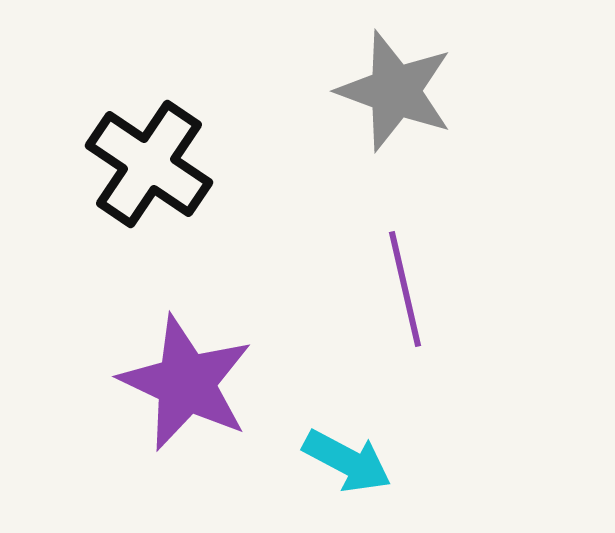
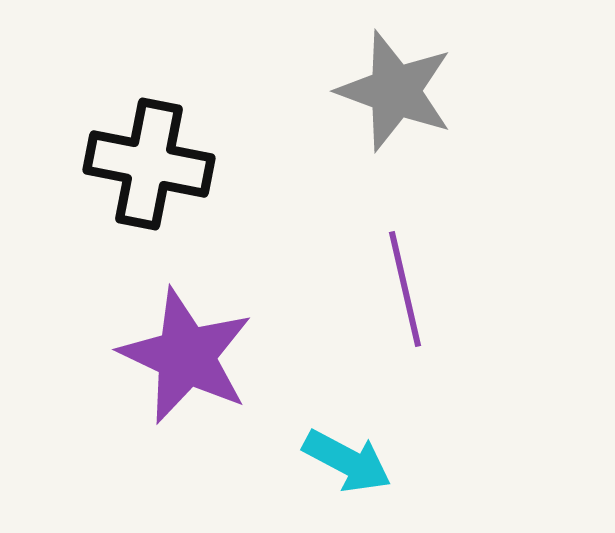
black cross: rotated 23 degrees counterclockwise
purple star: moved 27 px up
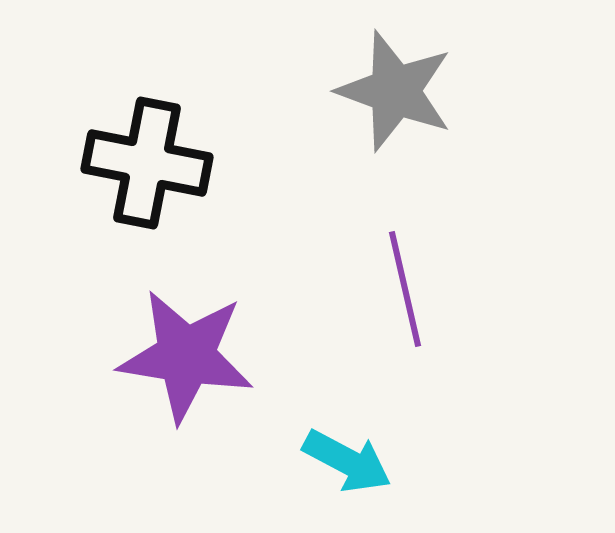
black cross: moved 2 px left, 1 px up
purple star: rotated 16 degrees counterclockwise
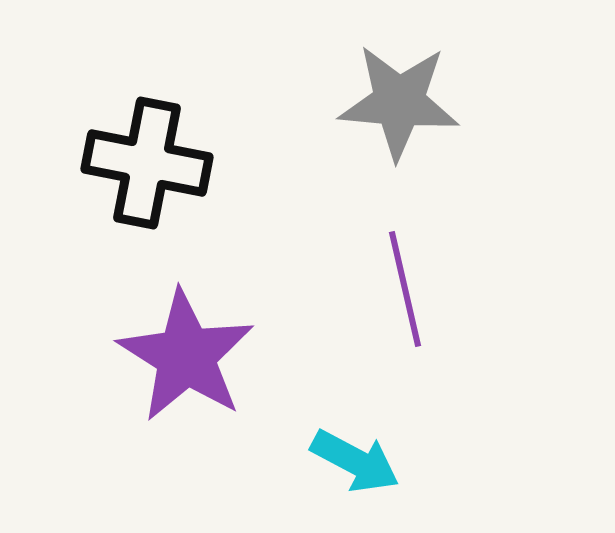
gray star: moved 4 px right, 11 px down; rotated 15 degrees counterclockwise
purple star: rotated 23 degrees clockwise
cyan arrow: moved 8 px right
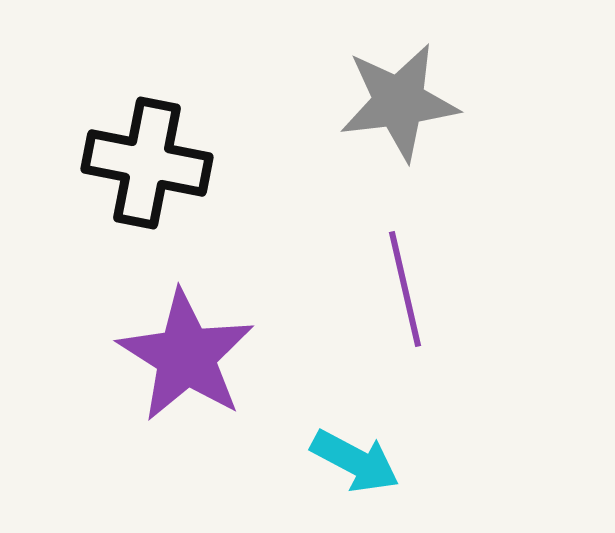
gray star: rotated 12 degrees counterclockwise
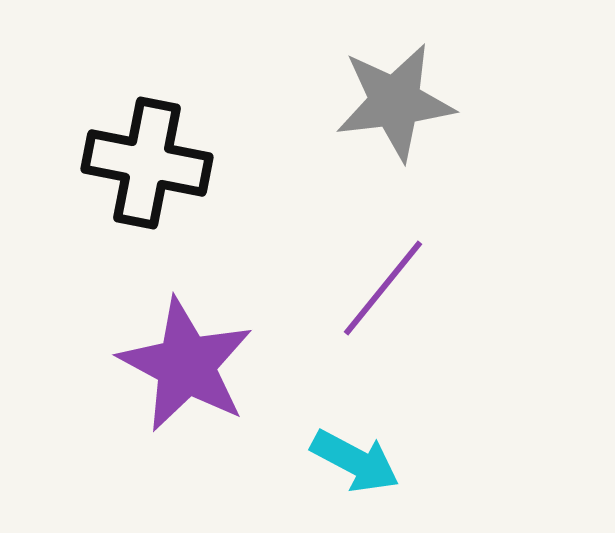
gray star: moved 4 px left
purple line: moved 22 px left, 1 px up; rotated 52 degrees clockwise
purple star: moved 9 px down; rotated 4 degrees counterclockwise
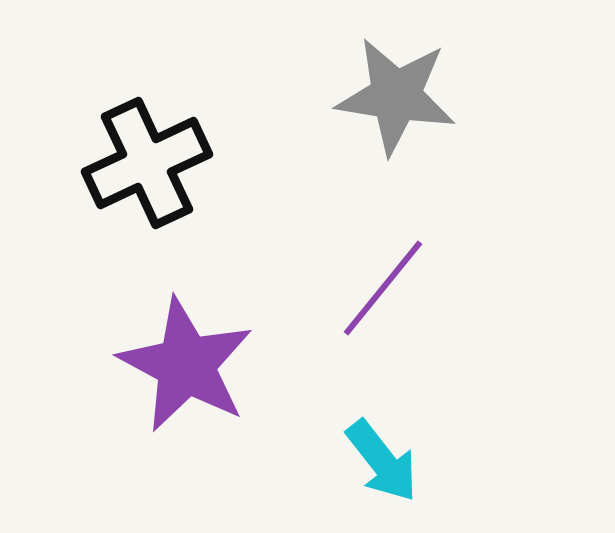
gray star: moved 1 px right, 6 px up; rotated 16 degrees clockwise
black cross: rotated 36 degrees counterclockwise
cyan arrow: moved 27 px right; rotated 24 degrees clockwise
